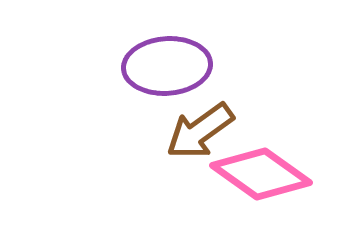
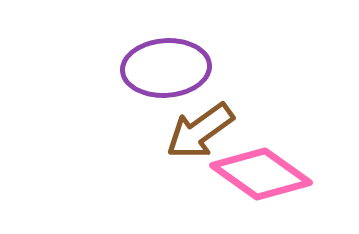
purple ellipse: moved 1 px left, 2 px down
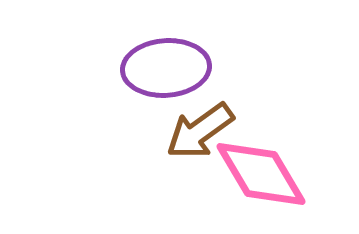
pink diamond: rotated 24 degrees clockwise
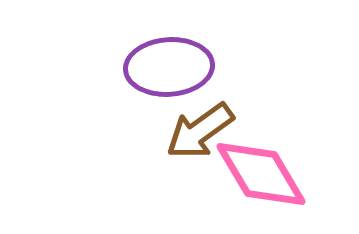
purple ellipse: moved 3 px right, 1 px up
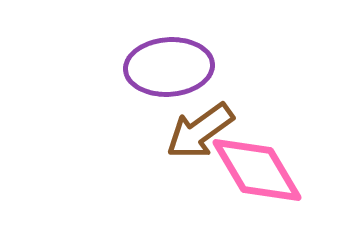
pink diamond: moved 4 px left, 4 px up
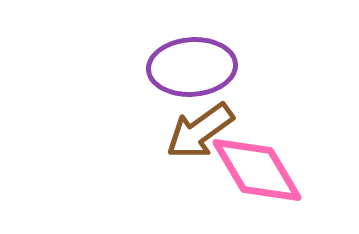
purple ellipse: moved 23 px right
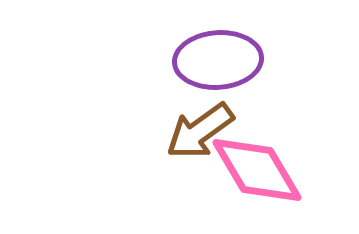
purple ellipse: moved 26 px right, 7 px up
